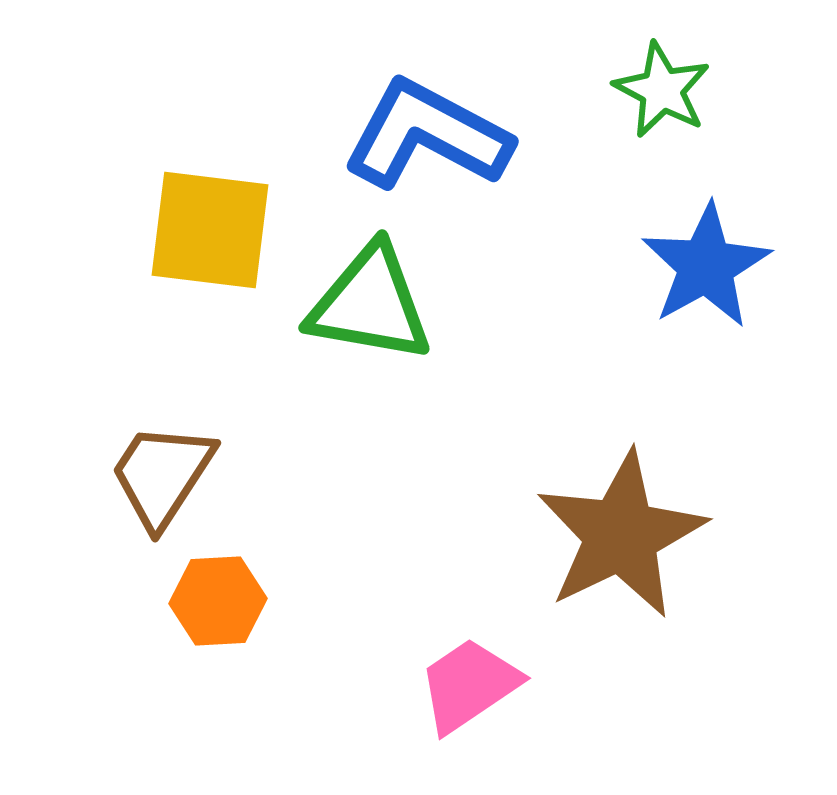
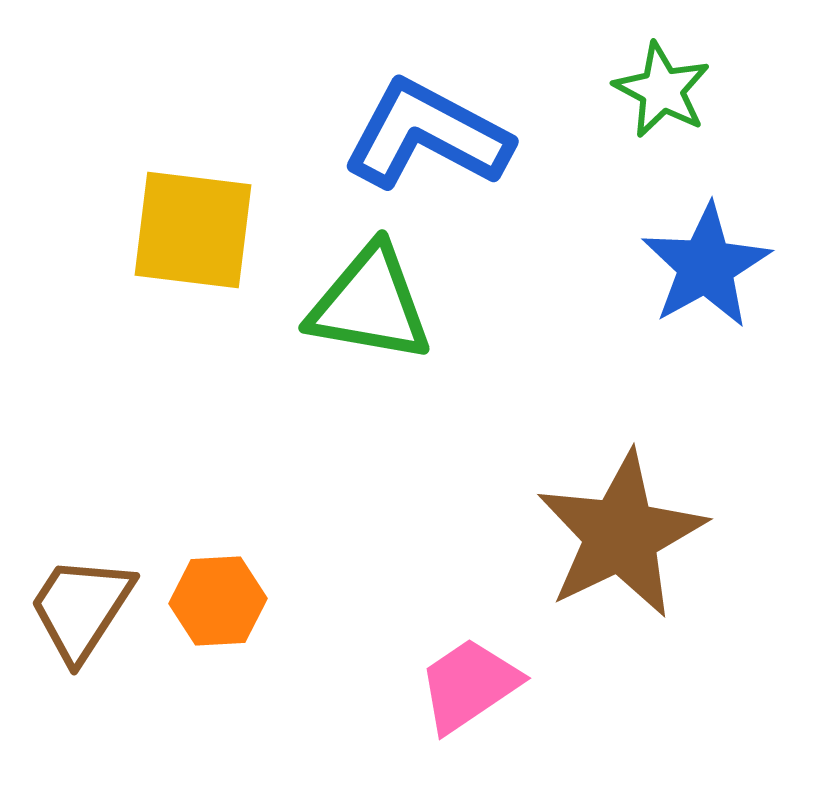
yellow square: moved 17 px left
brown trapezoid: moved 81 px left, 133 px down
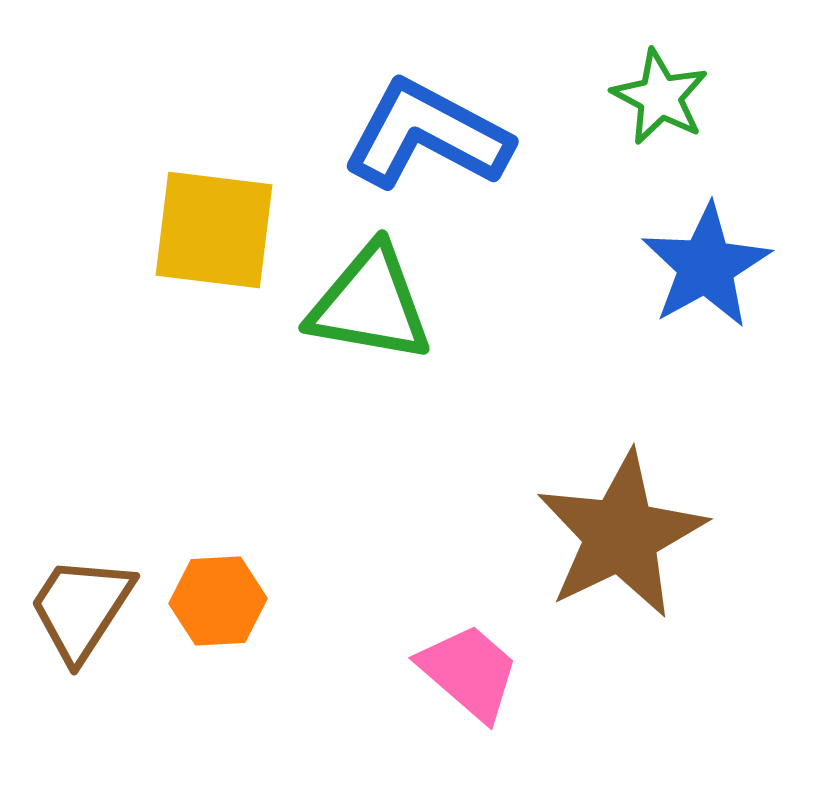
green star: moved 2 px left, 7 px down
yellow square: moved 21 px right
pink trapezoid: moved 13 px up; rotated 75 degrees clockwise
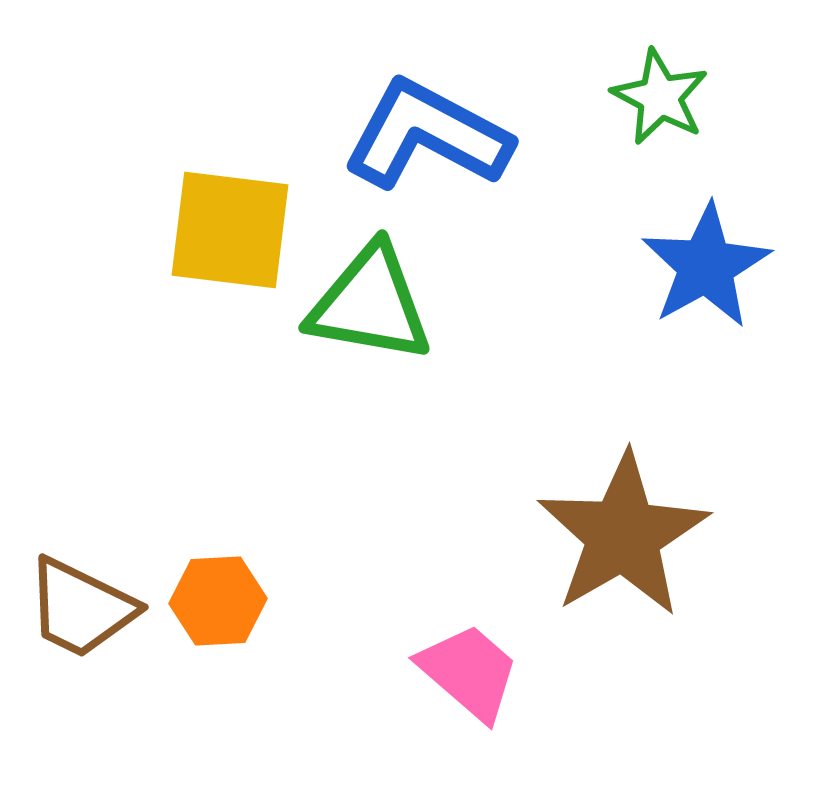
yellow square: moved 16 px right
brown star: moved 2 px right; rotated 4 degrees counterclockwise
brown trapezoid: rotated 97 degrees counterclockwise
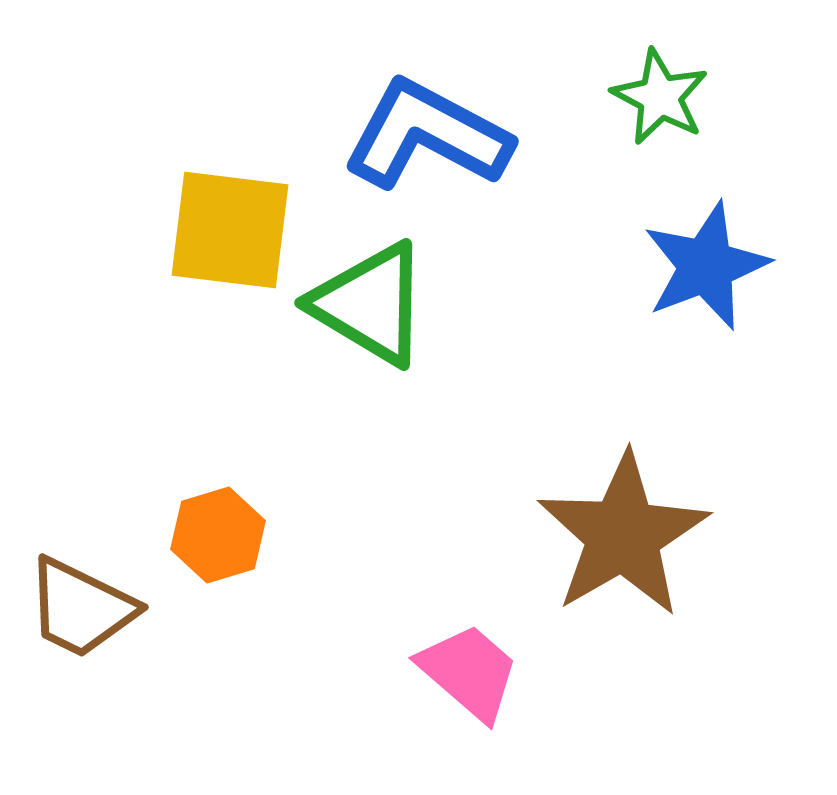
blue star: rotated 8 degrees clockwise
green triangle: rotated 21 degrees clockwise
orange hexagon: moved 66 px up; rotated 14 degrees counterclockwise
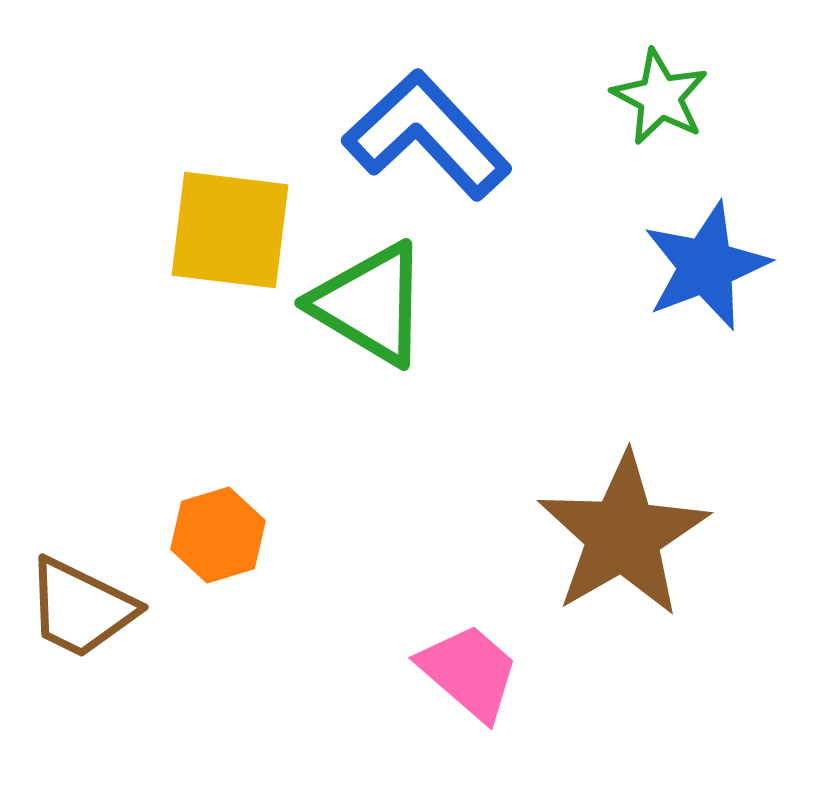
blue L-shape: rotated 19 degrees clockwise
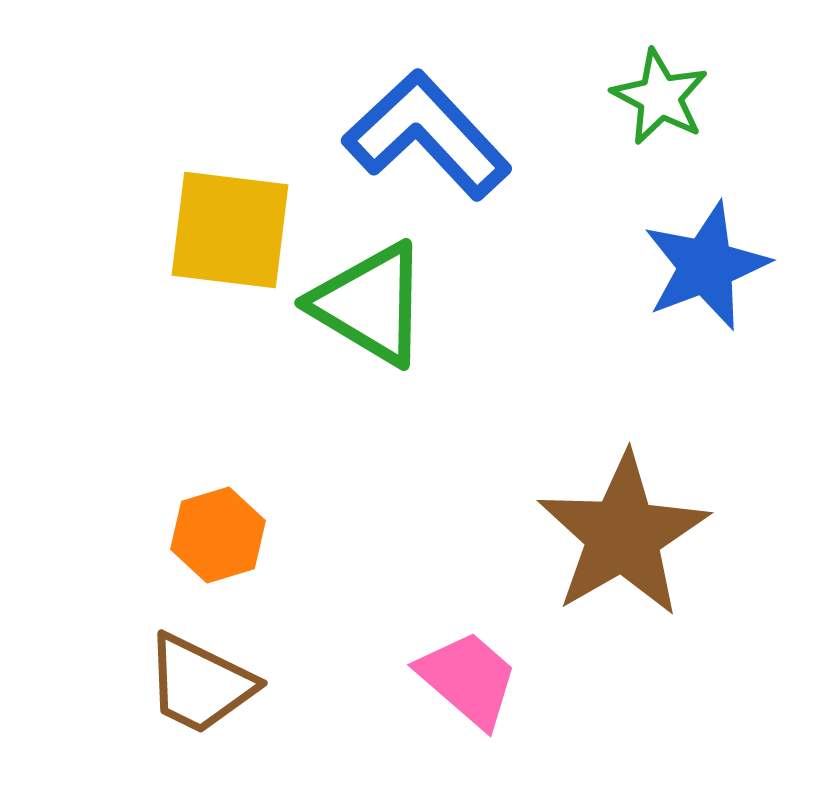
brown trapezoid: moved 119 px right, 76 px down
pink trapezoid: moved 1 px left, 7 px down
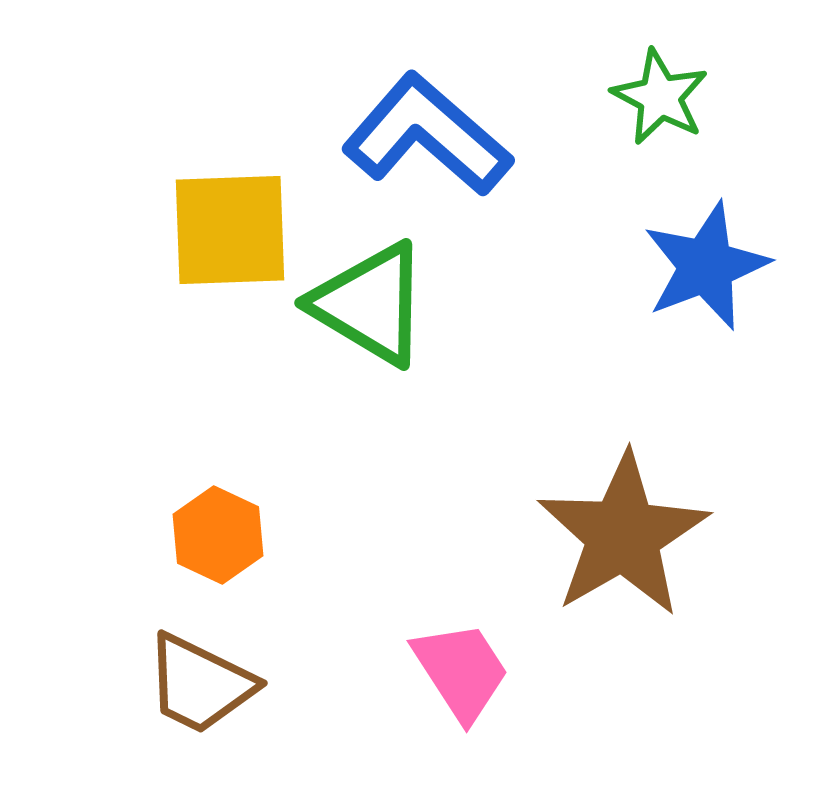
blue L-shape: rotated 6 degrees counterclockwise
yellow square: rotated 9 degrees counterclockwise
orange hexagon: rotated 18 degrees counterclockwise
pink trapezoid: moved 7 px left, 8 px up; rotated 16 degrees clockwise
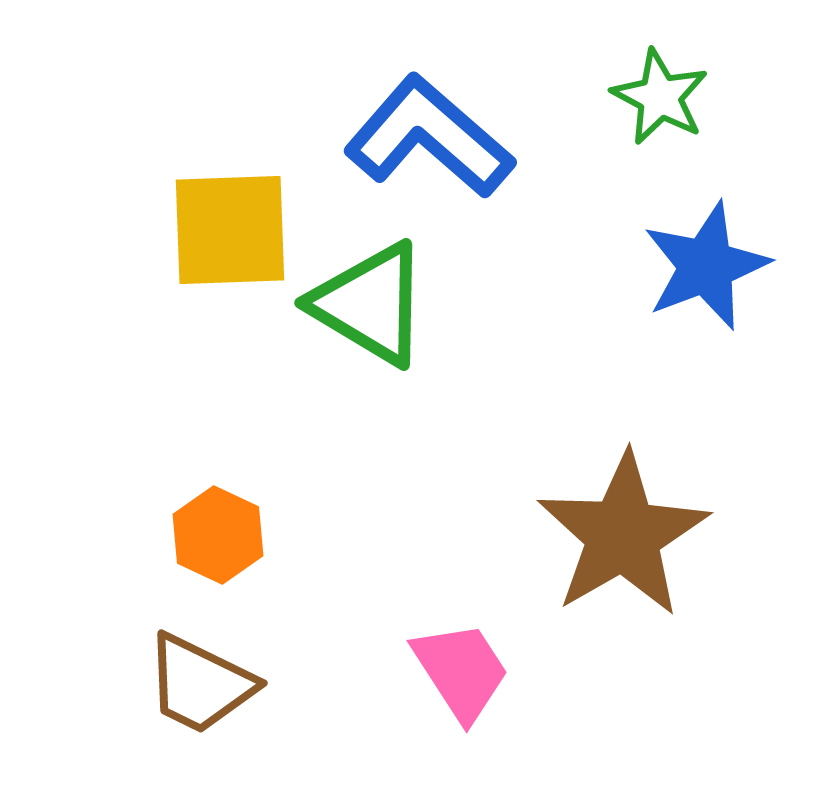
blue L-shape: moved 2 px right, 2 px down
